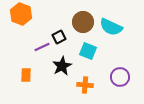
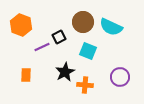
orange hexagon: moved 11 px down
black star: moved 3 px right, 6 px down
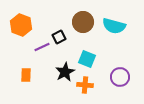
cyan semicircle: moved 3 px right, 1 px up; rotated 10 degrees counterclockwise
cyan square: moved 1 px left, 8 px down
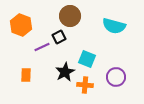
brown circle: moved 13 px left, 6 px up
purple circle: moved 4 px left
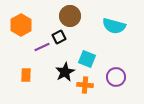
orange hexagon: rotated 10 degrees clockwise
